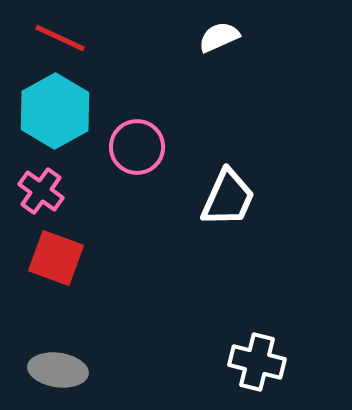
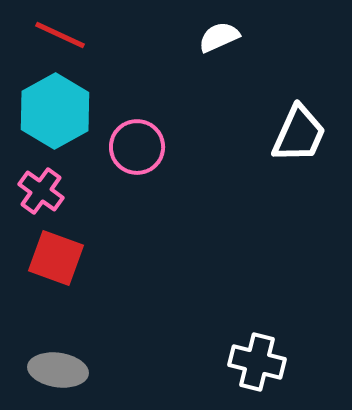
red line: moved 3 px up
white trapezoid: moved 71 px right, 64 px up
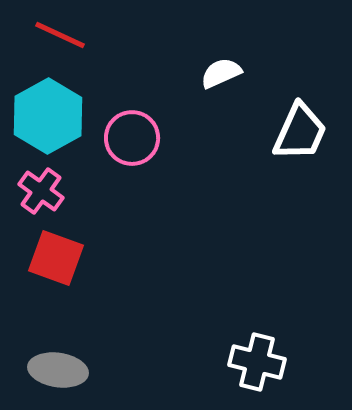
white semicircle: moved 2 px right, 36 px down
cyan hexagon: moved 7 px left, 5 px down
white trapezoid: moved 1 px right, 2 px up
pink circle: moved 5 px left, 9 px up
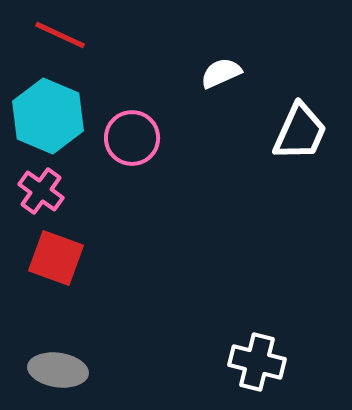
cyan hexagon: rotated 8 degrees counterclockwise
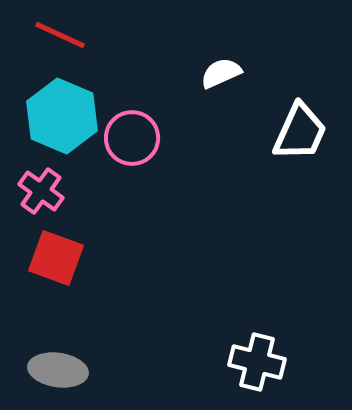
cyan hexagon: moved 14 px right
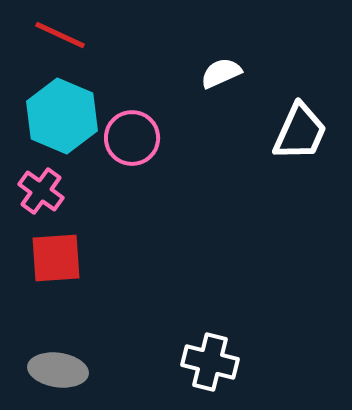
red square: rotated 24 degrees counterclockwise
white cross: moved 47 px left
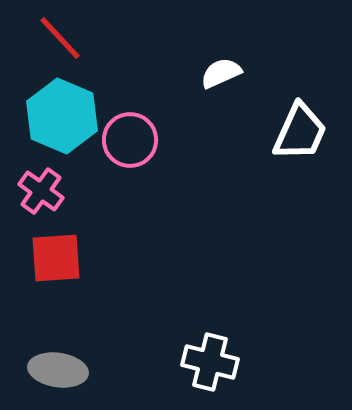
red line: moved 3 px down; rotated 22 degrees clockwise
pink circle: moved 2 px left, 2 px down
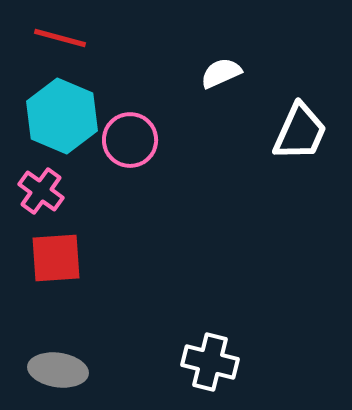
red line: rotated 32 degrees counterclockwise
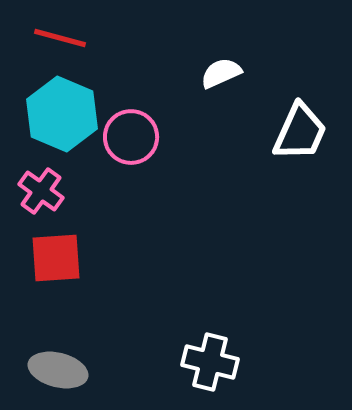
cyan hexagon: moved 2 px up
pink circle: moved 1 px right, 3 px up
gray ellipse: rotated 6 degrees clockwise
